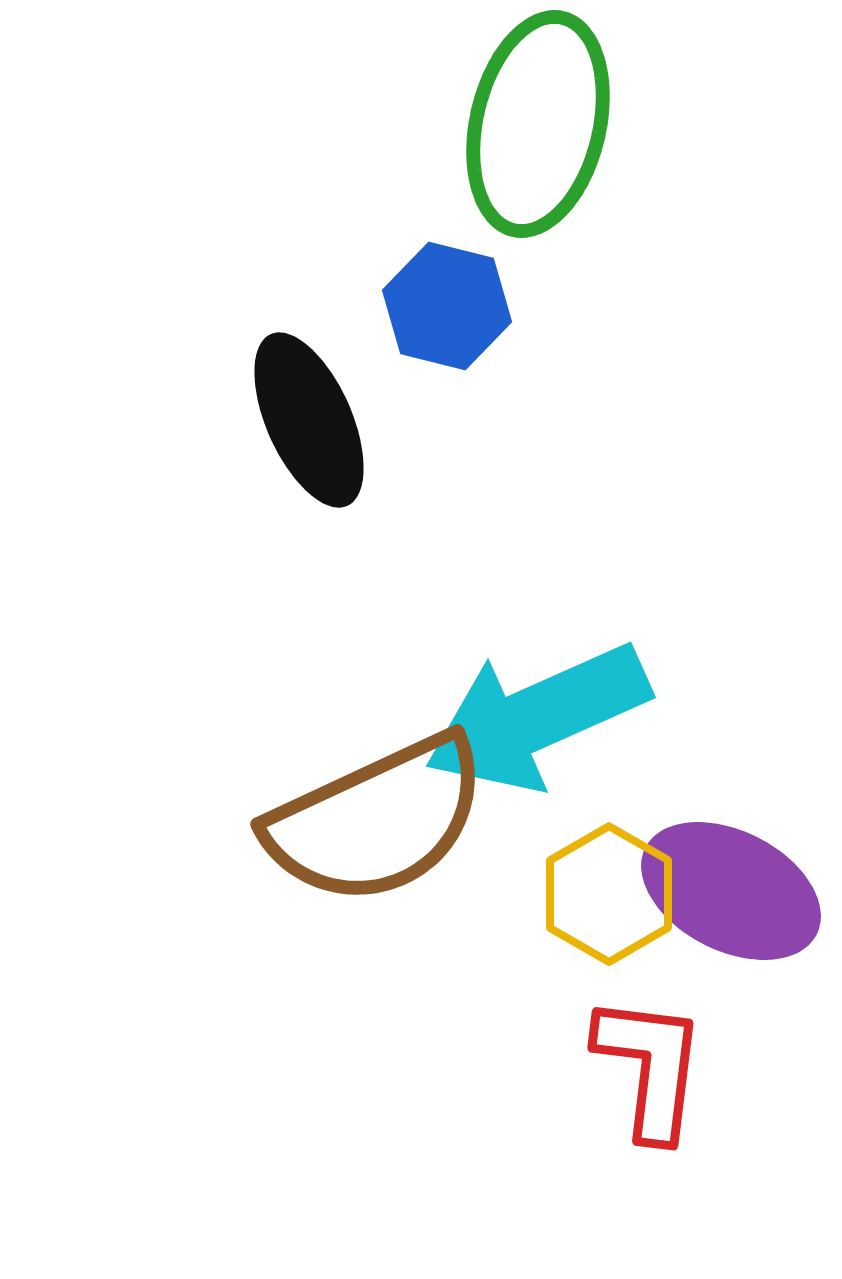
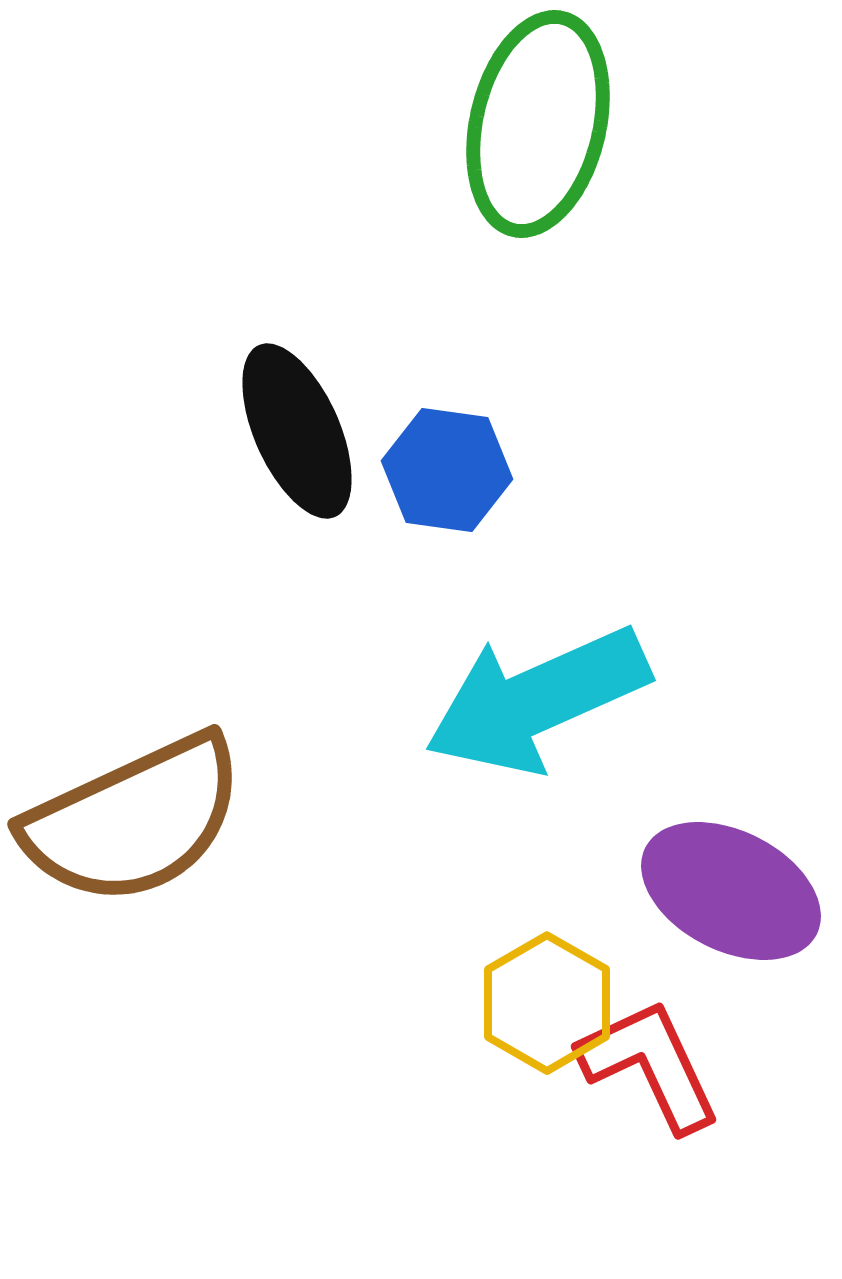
blue hexagon: moved 164 px down; rotated 6 degrees counterclockwise
black ellipse: moved 12 px left, 11 px down
cyan arrow: moved 17 px up
brown semicircle: moved 243 px left
yellow hexagon: moved 62 px left, 109 px down
red L-shape: moved 2 px up; rotated 32 degrees counterclockwise
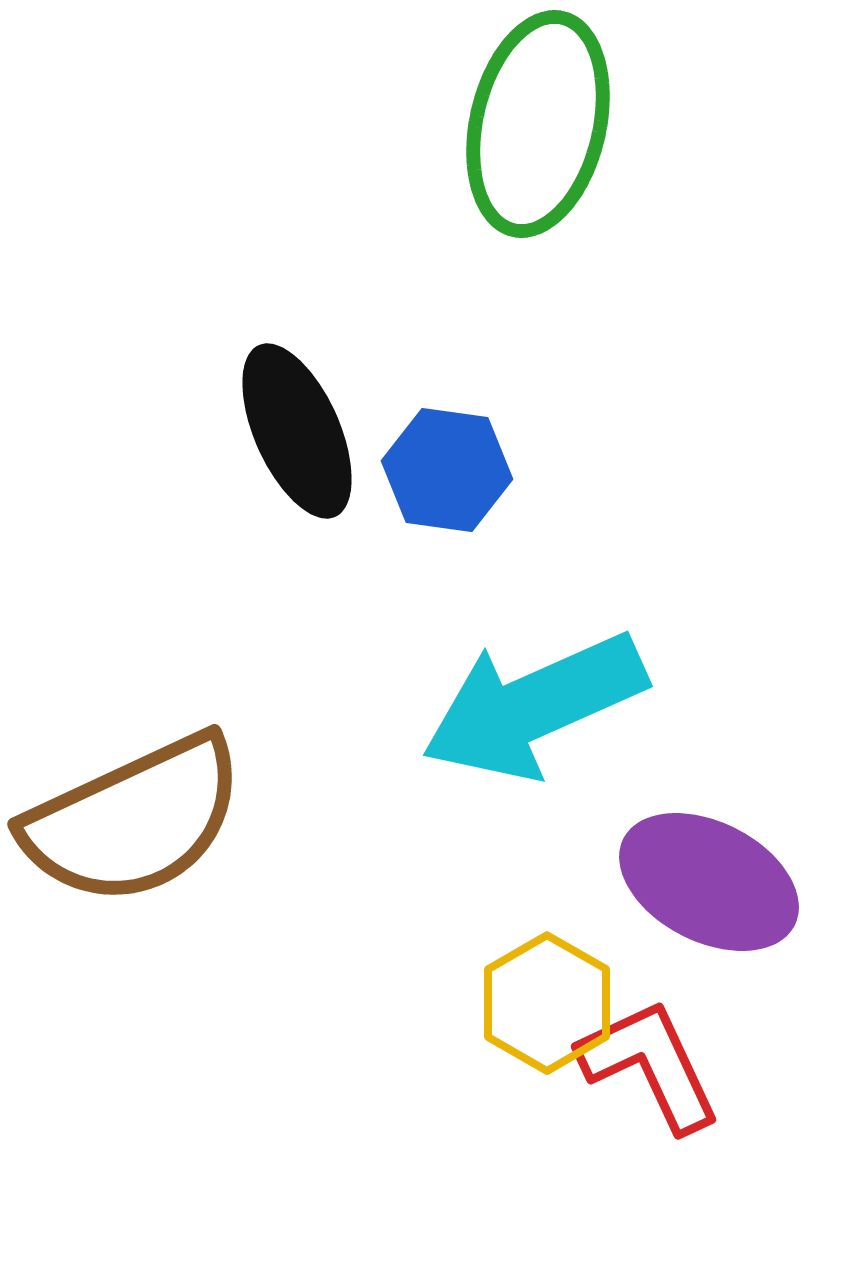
cyan arrow: moved 3 px left, 6 px down
purple ellipse: moved 22 px left, 9 px up
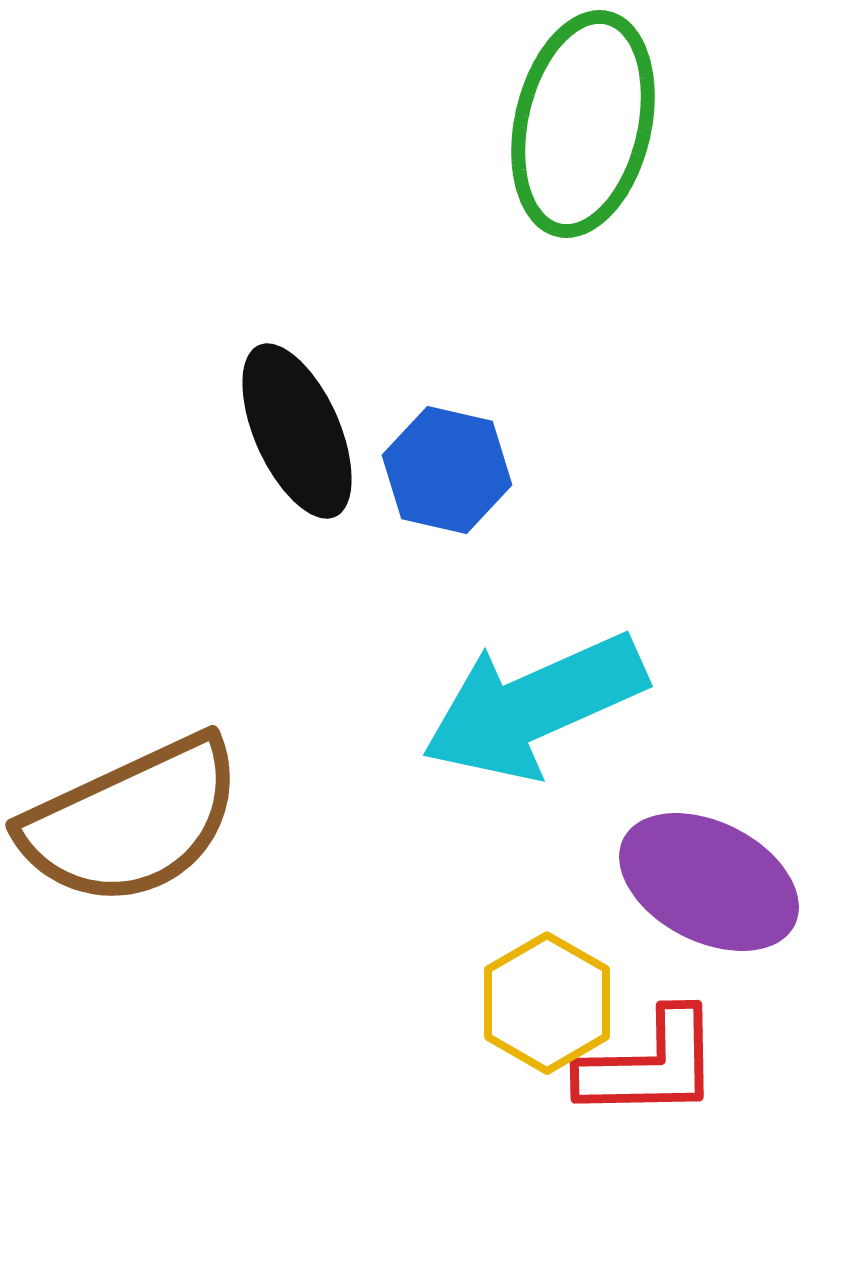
green ellipse: moved 45 px right
blue hexagon: rotated 5 degrees clockwise
brown semicircle: moved 2 px left, 1 px down
red L-shape: rotated 114 degrees clockwise
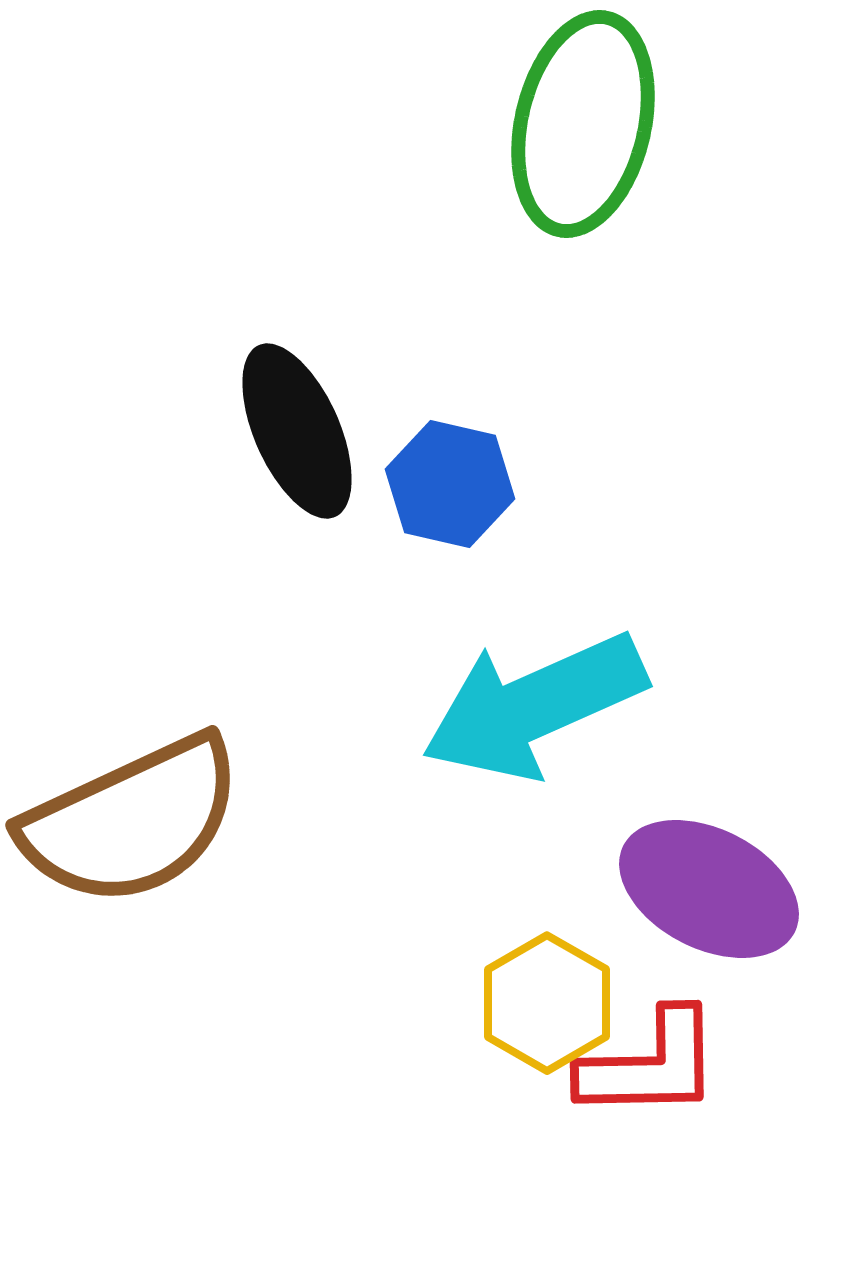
blue hexagon: moved 3 px right, 14 px down
purple ellipse: moved 7 px down
